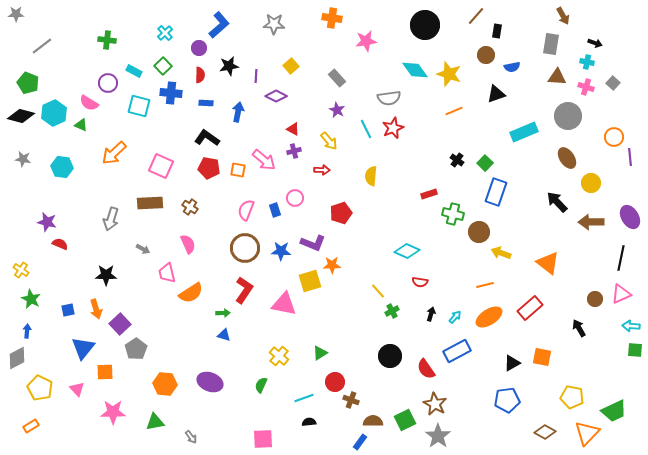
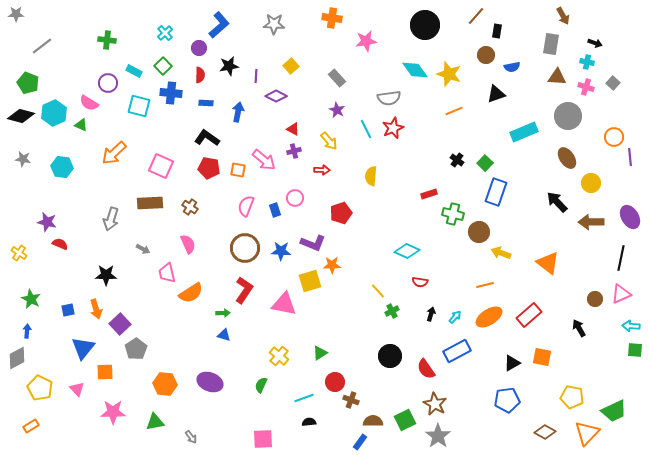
pink semicircle at (246, 210): moved 4 px up
yellow cross at (21, 270): moved 2 px left, 17 px up
red rectangle at (530, 308): moved 1 px left, 7 px down
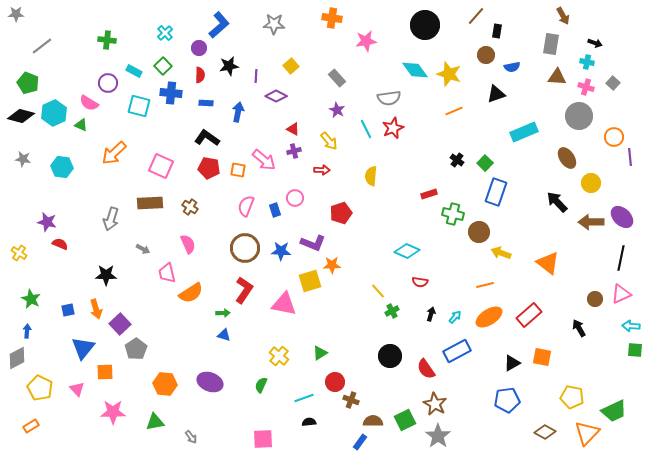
gray circle at (568, 116): moved 11 px right
purple ellipse at (630, 217): moved 8 px left; rotated 15 degrees counterclockwise
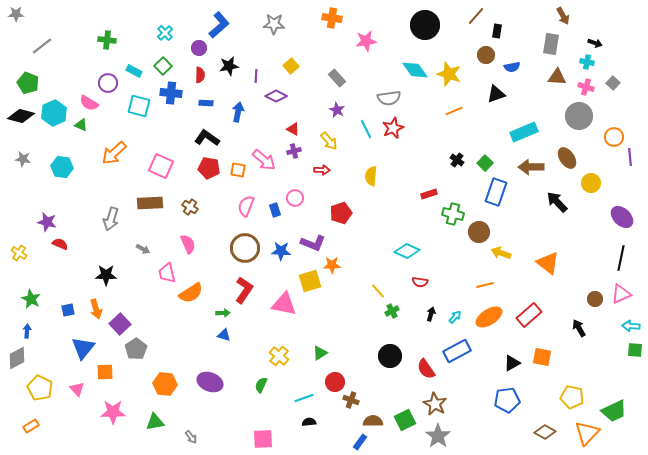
brown arrow at (591, 222): moved 60 px left, 55 px up
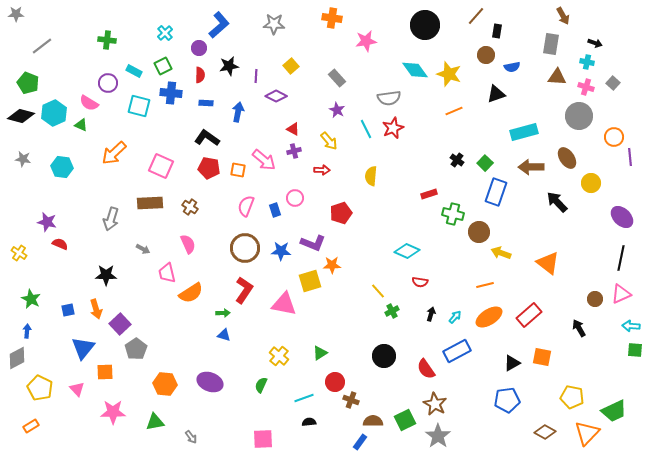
green square at (163, 66): rotated 18 degrees clockwise
cyan rectangle at (524, 132): rotated 8 degrees clockwise
black circle at (390, 356): moved 6 px left
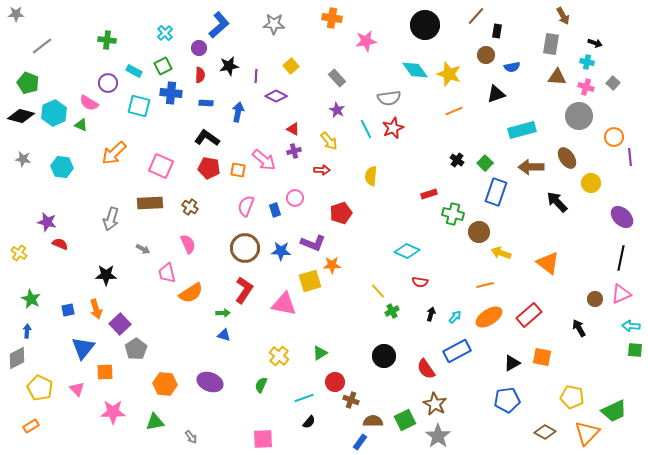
cyan rectangle at (524, 132): moved 2 px left, 2 px up
black semicircle at (309, 422): rotated 136 degrees clockwise
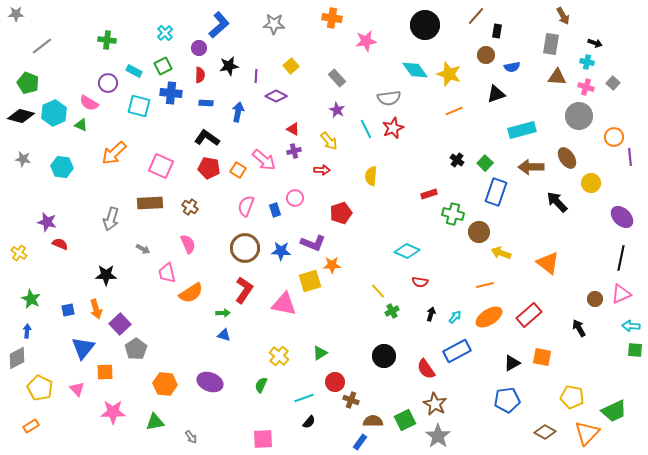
orange square at (238, 170): rotated 21 degrees clockwise
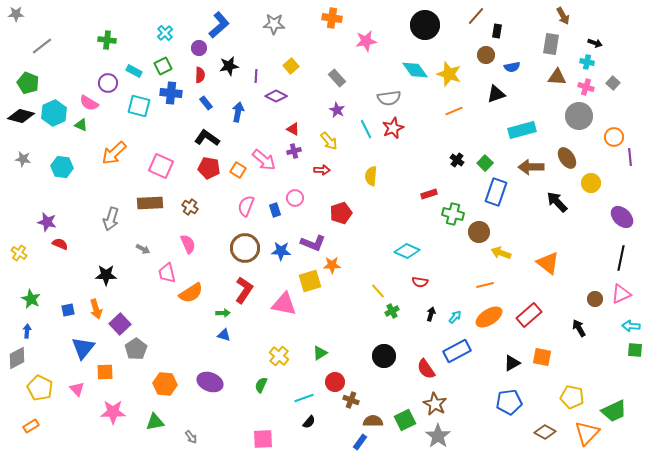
blue rectangle at (206, 103): rotated 48 degrees clockwise
blue pentagon at (507, 400): moved 2 px right, 2 px down
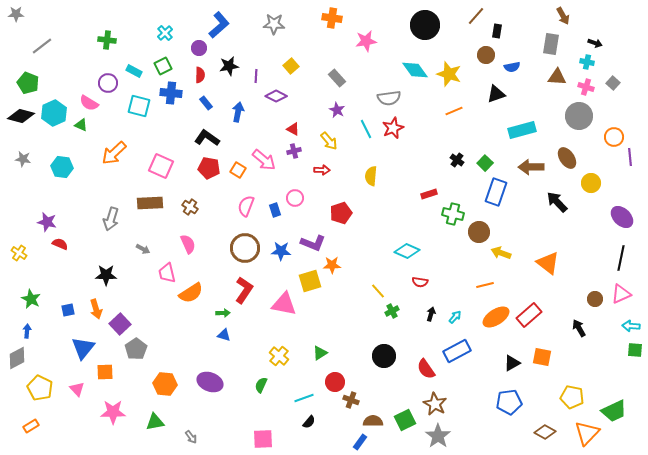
orange ellipse at (489, 317): moved 7 px right
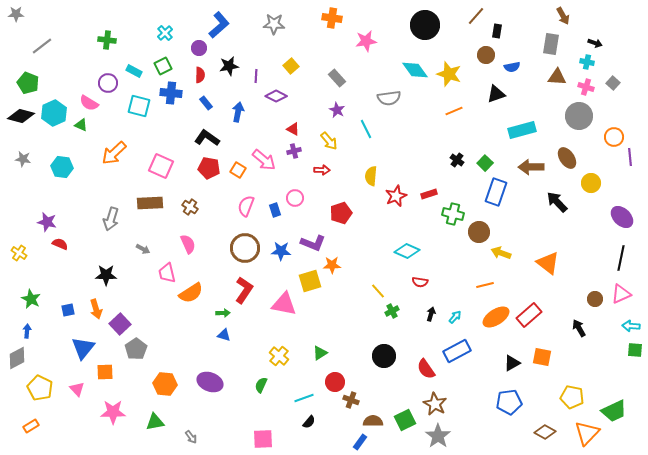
red star at (393, 128): moved 3 px right, 68 px down
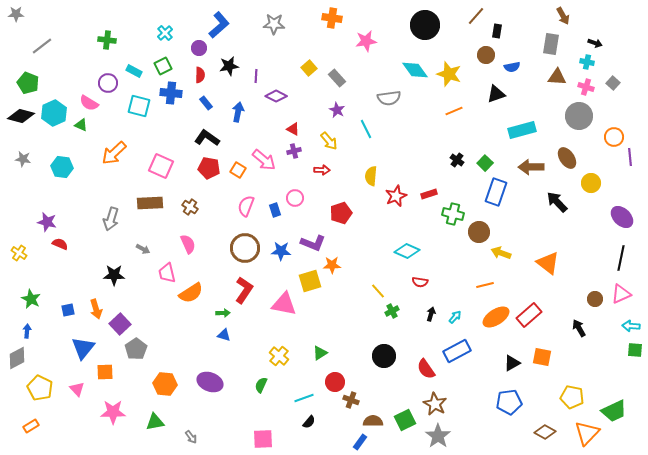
yellow square at (291, 66): moved 18 px right, 2 px down
black star at (106, 275): moved 8 px right
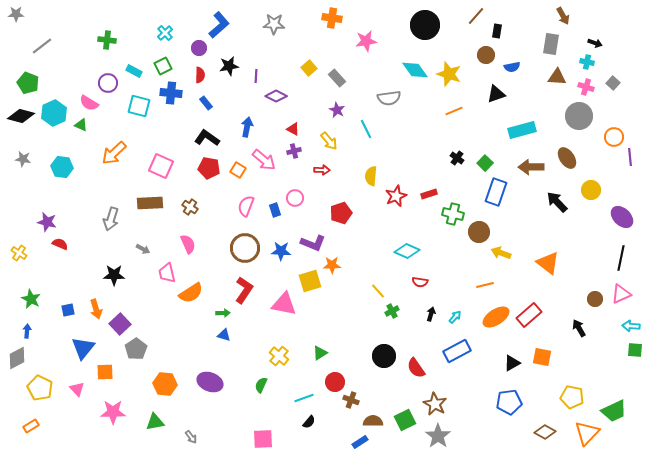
blue arrow at (238, 112): moved 9 px right, 15 px down
black cross at (457, 160): moved 2 px up
yellow circle at (591, 183): moved 7 px down
red semicircle at (426, 369): moved 10 px left, 1 px up
blue rectangle at (360, 442): rotated 21 degrees clockwise
